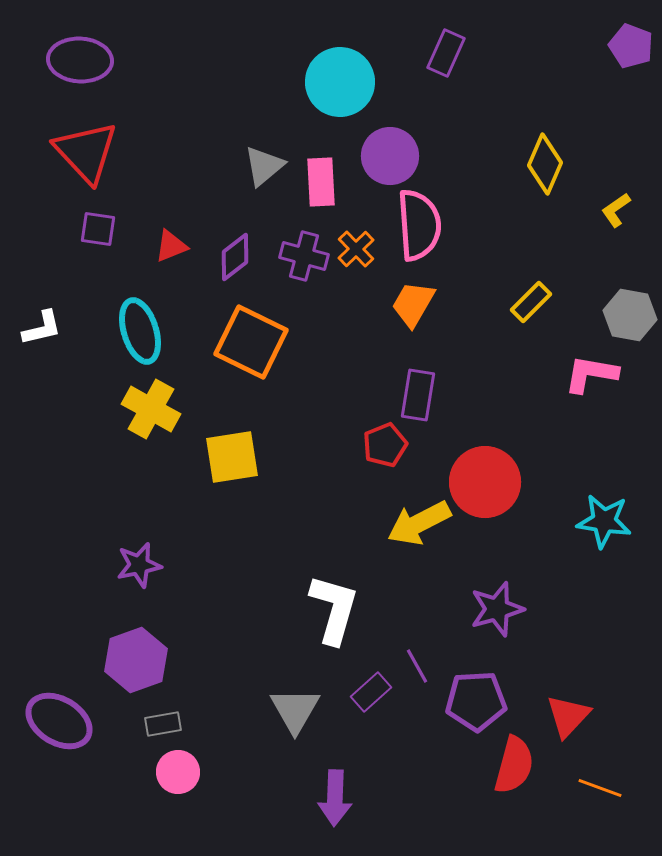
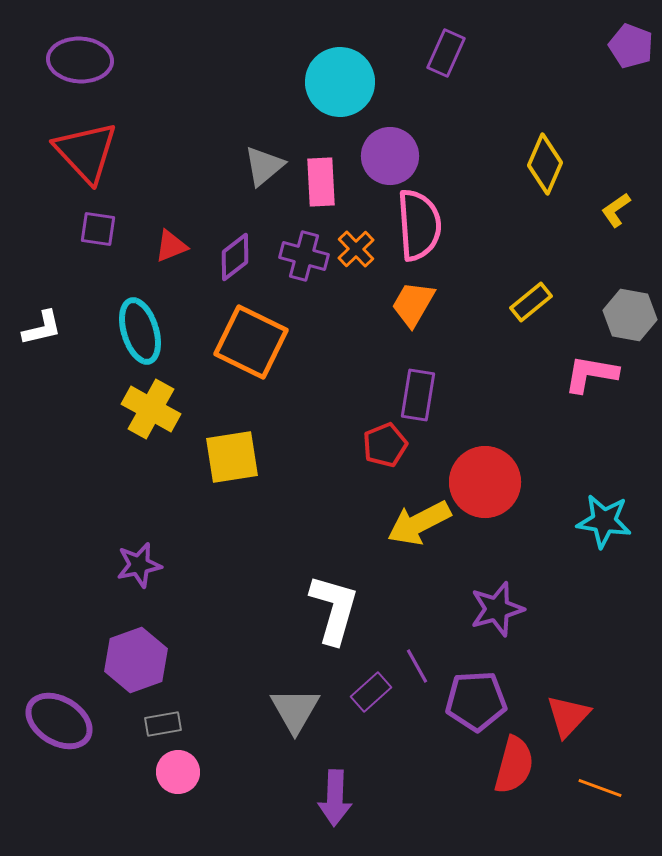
yellow rectangle at (531, 302): rotated 6 degrees clockwise
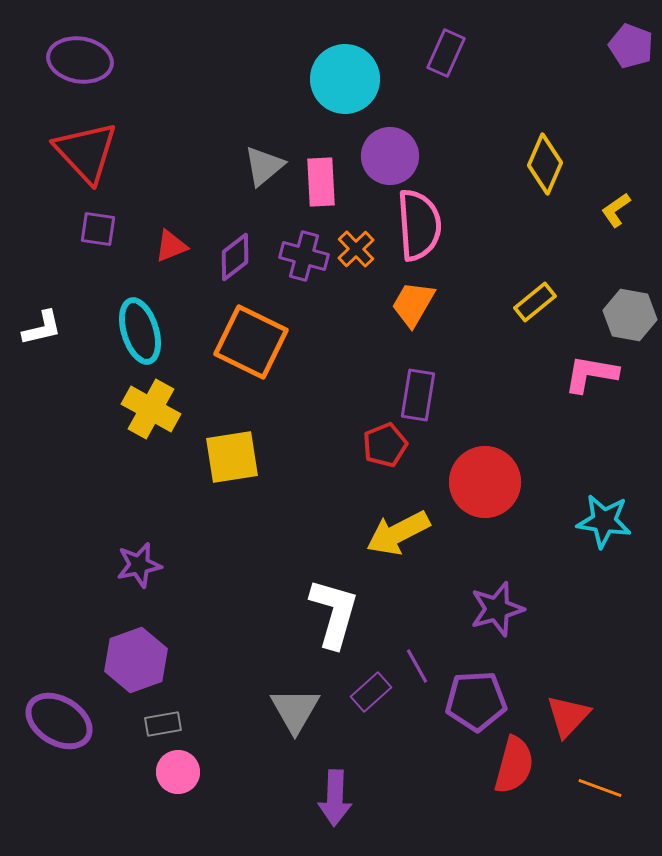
purple ellipse at (80, 60): rotated 6 degrees clockwise
cyan circle at (340, 82): moved 5 px right, 3 px up
yellow rectangle at (531, 302): moved 4 px right
yellow arrow at (419, 523): moved 21 px left, 10 px down
white L-shape at (334, 609): moved 4 px down
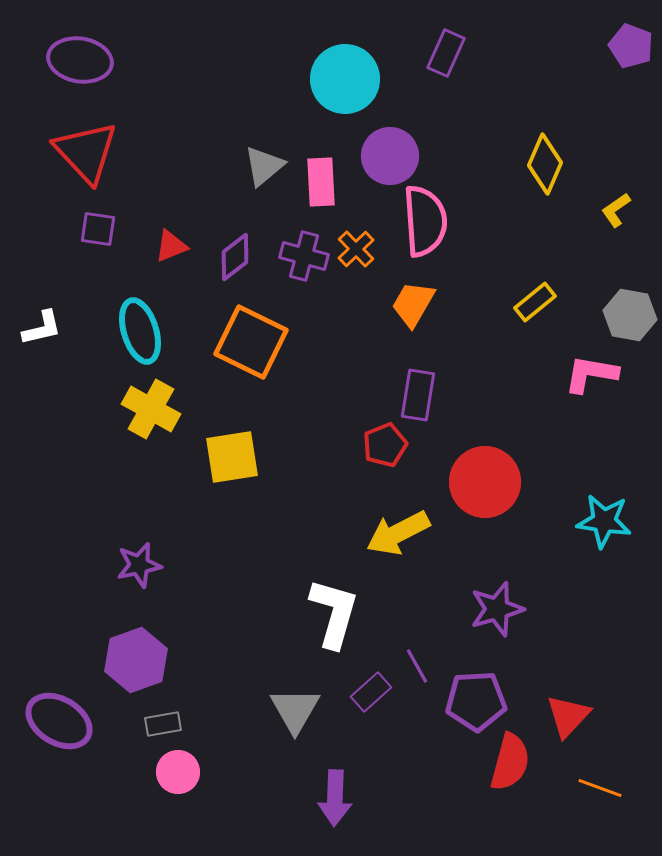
pink semicircle at (419, 225): moved 6 px right, 4 px up
red semicircle at (514, 765): moved 4 px left, 3 px up
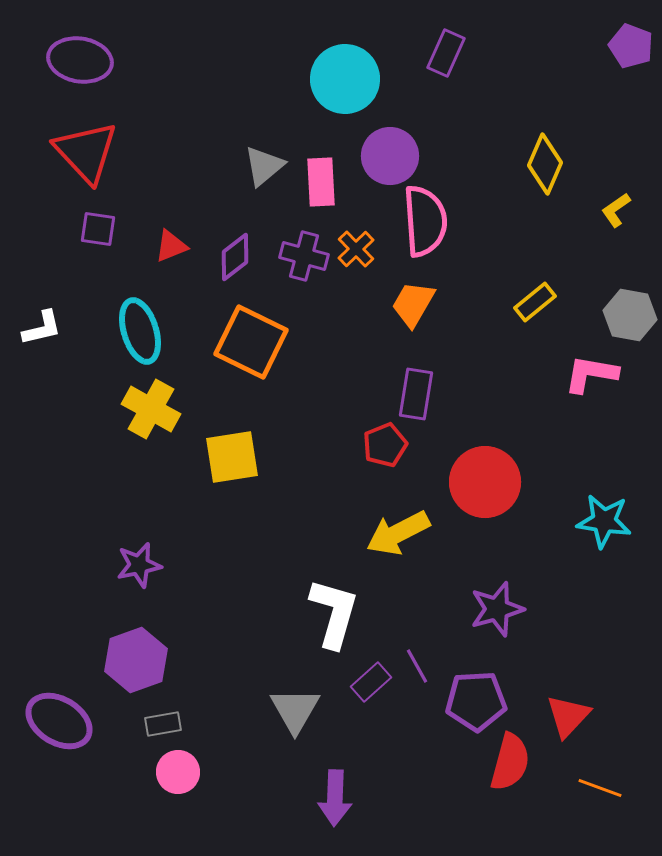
purple rectangle at (418, 395): moved 2 px left, 1 px up
purple rectangle at (371, 692): moved 10 px up
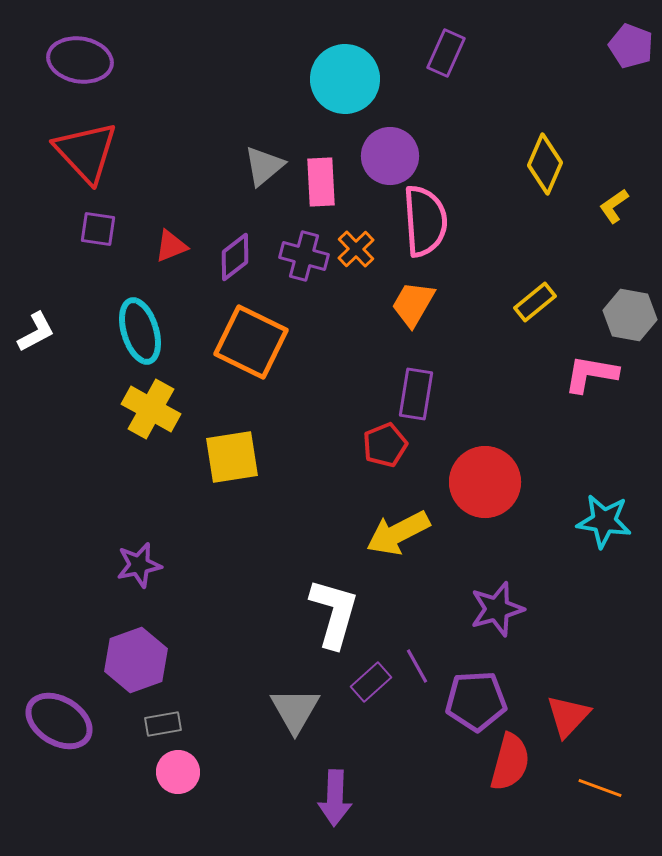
yellow L-shape at (616, 210): moved 2 px left, 4 px up
white L-shape at (42, 328): moved 6 px left, 4 px down; rotated 15 degrees counterclockwise
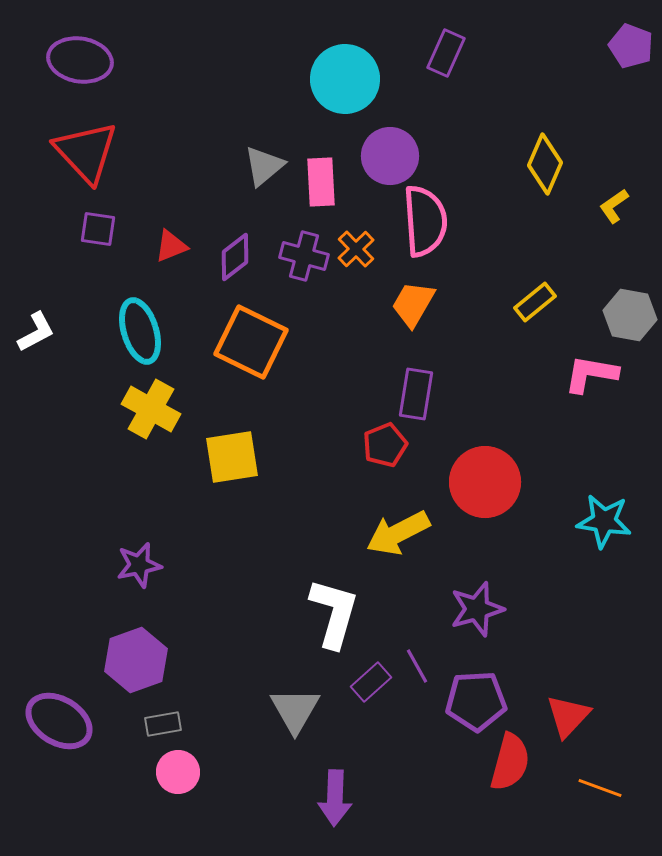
purple star at (497, 609): moved 20 px left
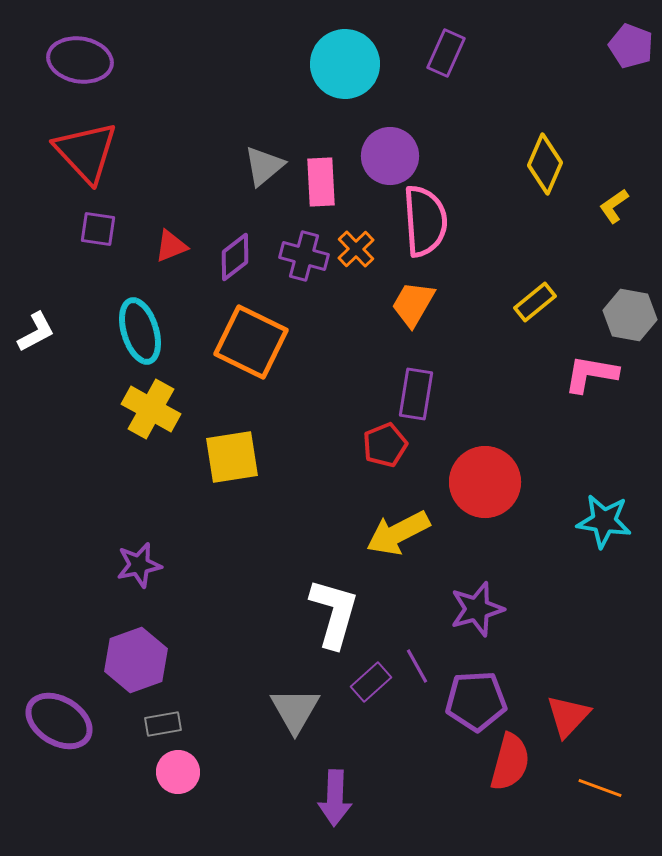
cyan circle at (345, 79): moved 15 px up
